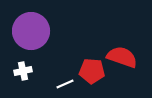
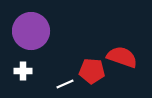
white cross: rotated 12 degrees clockwise
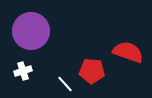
red semicircle: moved 6 px right, 5 px up
white cross: rotated 18 degrees counterclockwise
white line: rotated 72 degrees clockwise
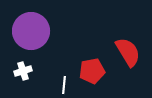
red semicircle: rotated 40 degrees clockwise
red pentagon: rotated 15 degrees counterclockwise
white line: moved 1 px left, 1 px down; rotated 48 degrees clockwise
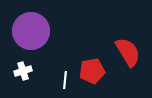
white line: moved 1 px right, 5 px up
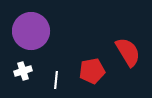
white line: moved 9 px left
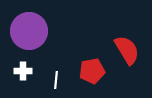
purple circle: moved 2 px left
red semicircle: moved 1 px left, 2 px up
white cross: rotated 18 degrees clockwise
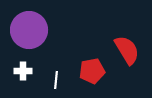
purple circle: moved 1 px up
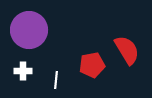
red pentagon: moved 6 px up
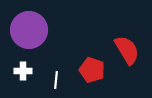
red pentagon: moved 5 px down; rotated 30 degrees clockwise
